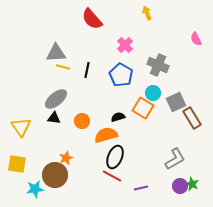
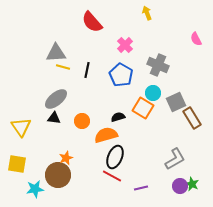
red semicircle: moved 3 px down
brown circle: moved 3 px right
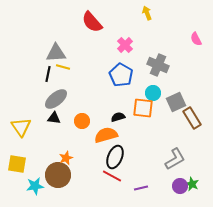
black line: moved 39 px left, 4 px down
orange square: rotated 25 degrees counterclockwise
cyan star: moved 3 px up
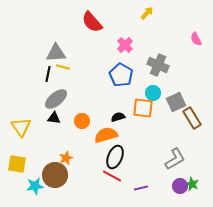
yellow arrow: rotated 64 degrees clockwise
brown circle: moved 3 px left
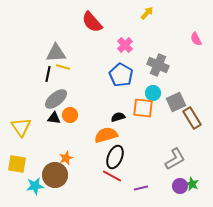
orange circle: moved 12 px left, 6 px up
